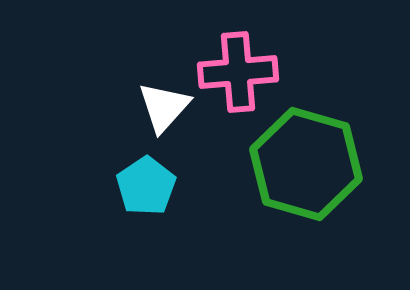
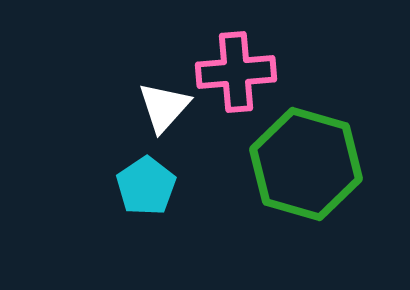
pink cross: moved 2 px left
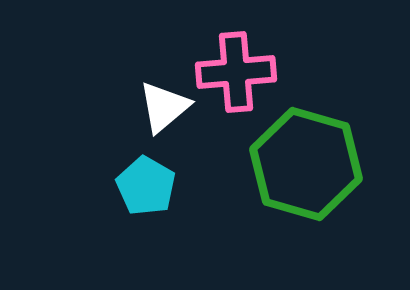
white triangle: rotated 8 degrees clockwise
cyan pentagon: rotated 8 degrees counterclockwise
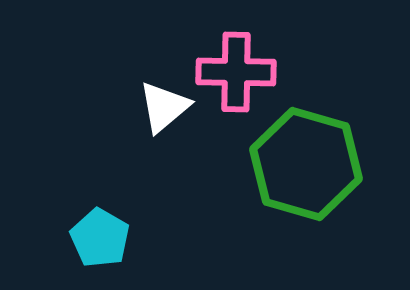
pink cross: rotated 6 degrees clockwise
cyan pentagon: moved 46 px left, 52 px down
